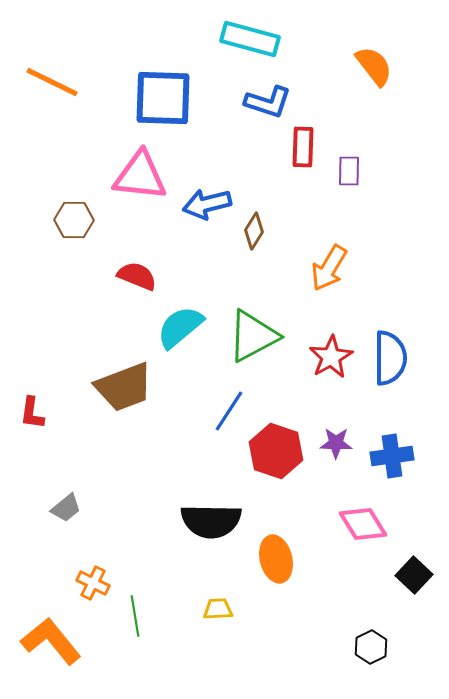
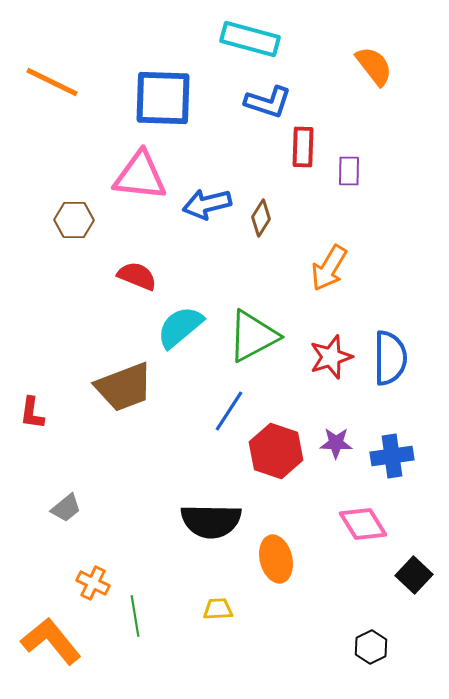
brown diamond: moved 7 px right, 13 px up
red star: rotated 12 degrees clockwise
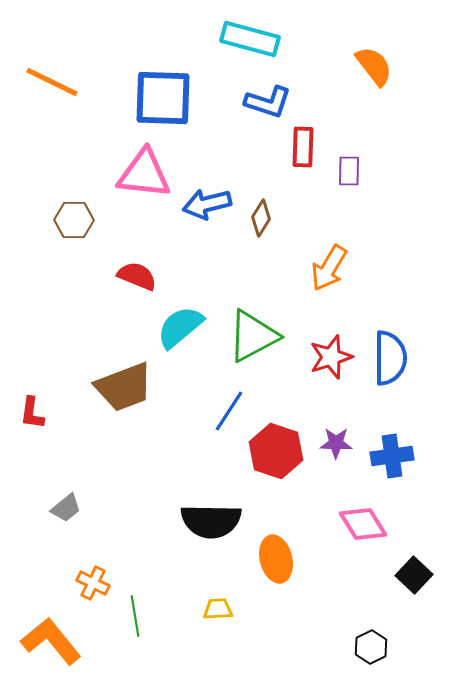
pink triangle: moved 4 px right, 2 px up
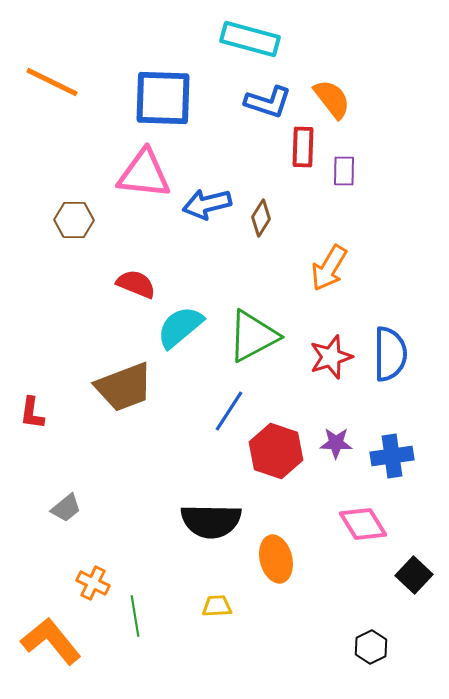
orange semicircle: moved 42 px left, 33 px down
purple rectangle: moved 5 px left
red semicircle: moved 1 px left, 8 px down
blue semicircle: moved 4 px up
yellow trapezoid: moved 1 px left, 3 px up
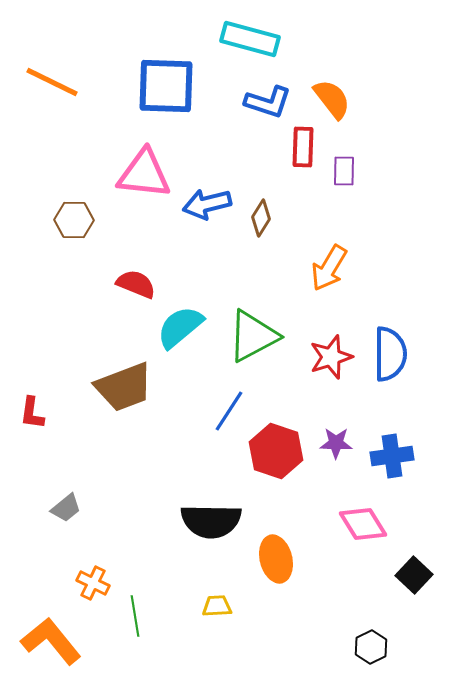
blue square: moved 3 px right, 12 px up
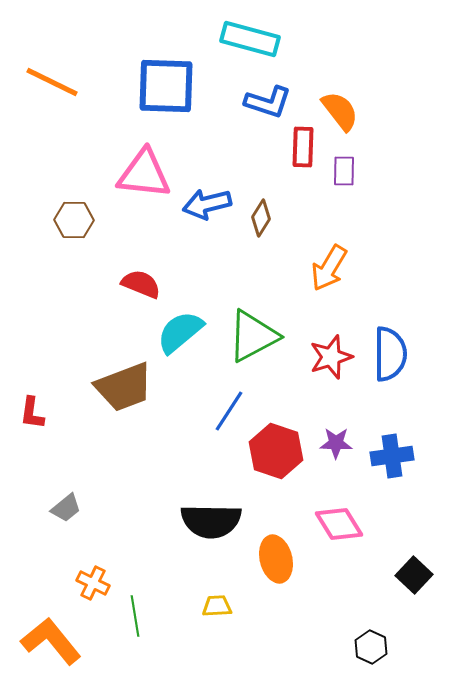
orange semicircle: moved 8 px right, 12 px down
red semicircle: moved 5 px right
cyan semicircle: moved 5 px down
pink diamond: moved 24 px left
black hexagon: rotated 8 degrees counterclockwise
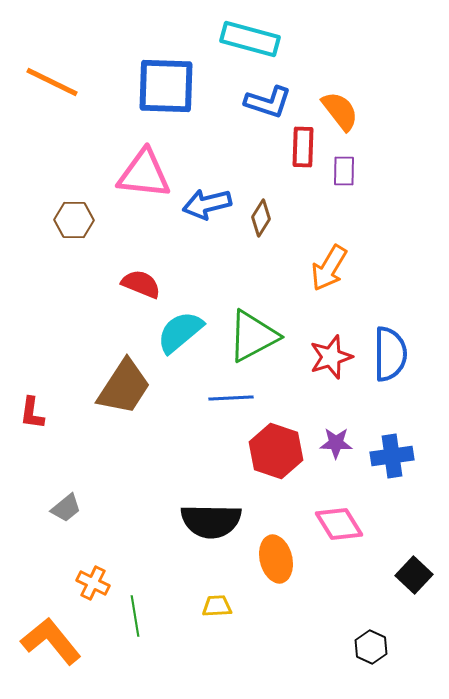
brown trapezoid: rotated 36 degrees counterclockwise
blue line: moved 2 px right, 13 px up; rotated 54 degrees clockwise
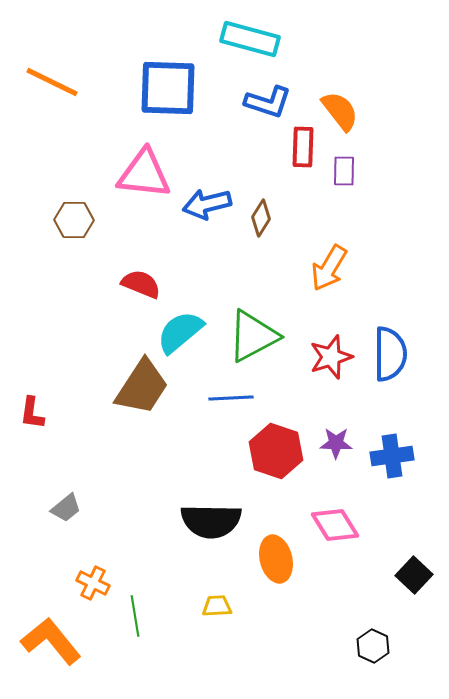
blue square: moved 2 px right, 2 px down
brown trapezoid: moved 18 px right
pink diamond: moved 4 px left, 1 px down
black hexagon: moved 2 px right, 1 px up
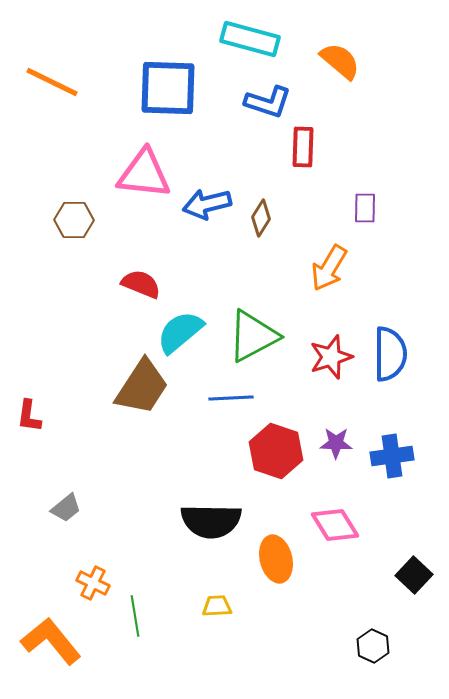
orange semicircle: moved 50 px up; rotated 12 degrees counterclockwise
purple rectangle: moved 21 px right, 37 px down
red L-shape: moved 3 px left, 3 px down
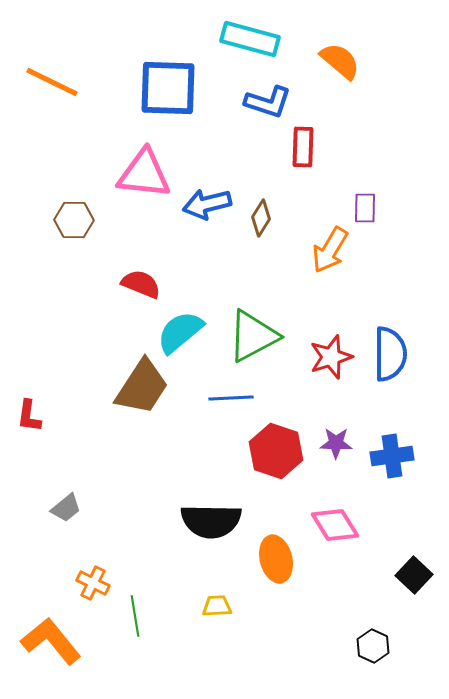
orange arrow: moved 1 px right, 18 px up
